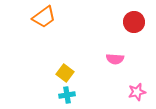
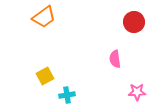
pink semicircle: rotated 78 degrees clockwise
yellow square: moved 20 px left, 3 px down; rotated 24 degrees clockwise
pink star: rotated 12 degrees clockwise
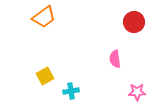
cyan cross: moved 4 px right, 4 px up
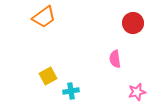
red circle: moved 1 px left, 1 px down
yellow square: moved 3 px right
pink star: rotated 12 degrees counterclockwise
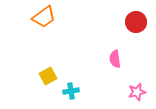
red circle: moved 3 px right, 1 px up
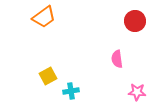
red circle: moved 1 px left, 1 px up
pink semicircle: moved 2 px right
pink star: rotated 18 degrees clockwise
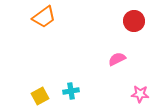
red circle: moved 1 px left
pink semicircle: rotated 72 degrees clockwise
yellow square: moved 8 px left, 20 px down
pink star: moved 3 px right, 2 px down
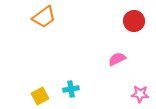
cyan cross: moved 2 px up
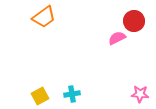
pink semicircle: moved 21 px up
cyan cross: moved 1 px right, 5 px down
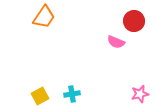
orange trapezoid: rotated 20 degrees counterclockwise
pink semicircle: moved 1 px left, 4 px down; rotated 132 degrees counterclockwise
pink star: rotated 18 degrees counterclockwise
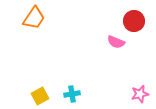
orange trapezoid: moved 10 px left, 1 px down
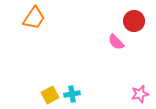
pink semicircle: rotated 24 degrees clockwise
yellow square: moved 10 px right, 1 px up
